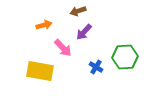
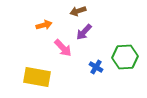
yellow rectangle: moved 3 px left, 6 px down
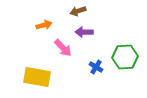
purple arrow: rotated 48 degrees clockwise
